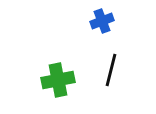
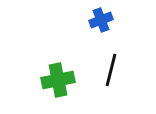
blue cross: moved 1 px left, 1 px up
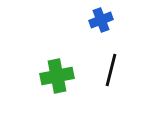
green cross: moved 1 px left, 4 px up
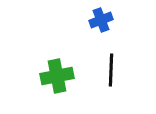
black line: rotated 12 degrees counterclockwise
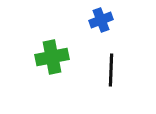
green cross: moved 5 px left, 19 px up
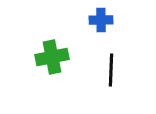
blue cross: rotated 20 degrees clockwise
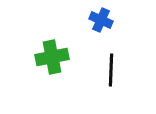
blue cross: rotated 25 degrees clockwise
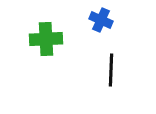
green cross: moved 6 px left, 18 px up; rotated 8 degrees clockwise
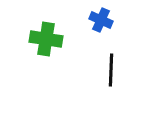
green cross: rotated 12 degrees clockwise
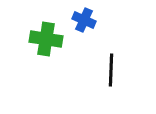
blue cross: moved 17 px left
